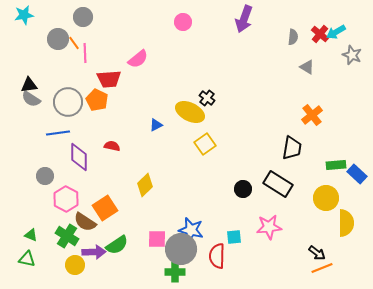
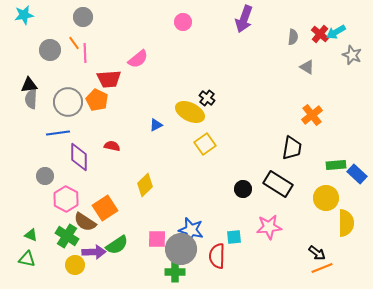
gray circle at (58, 39): moved 8 px left, 11 px down
gray semicircle at (31, 99): rotated 60 degrees clockwise
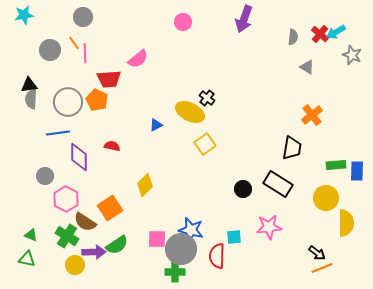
blue rectangle at (357, 174): moved 3 px up; rotated 48 degrees clockwise
orange square at (105, 208): moved 5 px right
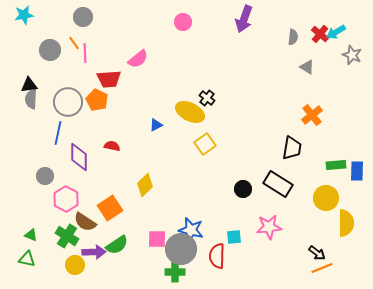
blue line at (58, 133): rotated 70 degrees counterclockwise
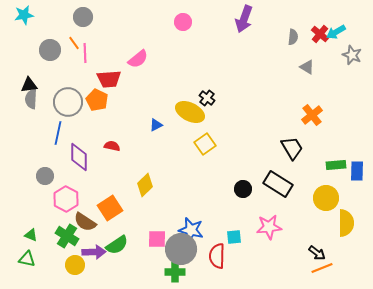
black trapezoid at (292, 148): rotated 40 degrees counterclockwise
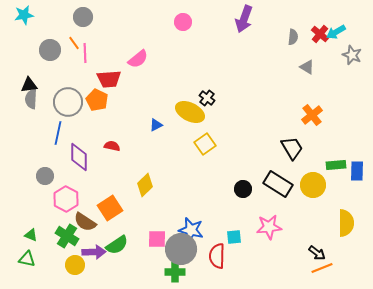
yellow circle at (326, 198): moved 13 px left, 13 px up
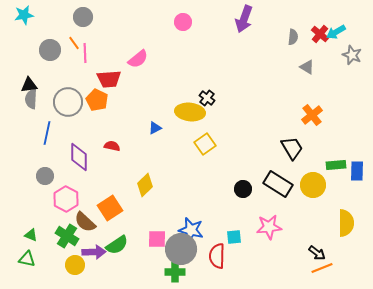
yellow ellipse at (190, 112): rotated 20 degrees counterclockwise
blue triangle at (156, 125): moved 1 px left, 3 px down
blue line at (58, 133): moved 11 px left
brown semicircle at (85, 222): rotated 10 degrees clockwise
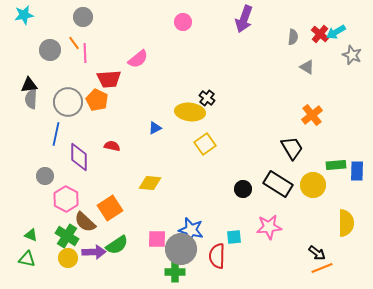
blue line at (47, 133): moved 9 px right, 1 px down
yellow diamond at (145, 185): moved 5 px right, 2 px up; rotated 50 degrees clockwise
yellow circle at (75, 265): moved 7 px left, 7 px up
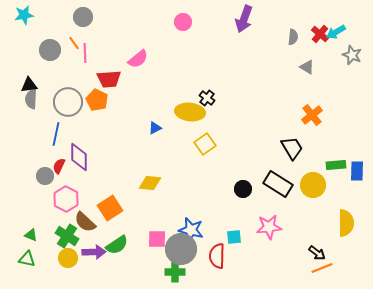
red semicircle at (112, 146): moved 53 px left, 20 px down; rotated 77 degrees counterclockwise
